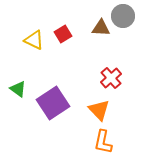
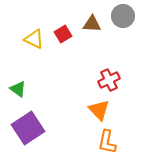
brown triangle: moved 9 px left, 4 px up
yellow triangle: moved 1 px up
red cross: moved 2 px left, 2 px down; rotated 15 degrees clockwise
purple square: moved 25 px left, 25 px down
orange L-shape: moved 4 px right
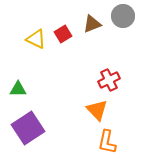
brown triangle: rotated 24 degrees counterclockwise
yellow triangle: moved 2 px right
green triangle: rotated 36 degrees counterclockwise
orange triangle: moved 2 px left
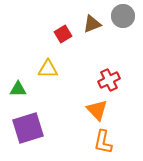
yellow triangle: moved 12 px right, 30 px down; rotated 25 degrees counterclockwise
purple square: rotated 16 degrees clockwise
orange L-shape: moved 4 px left
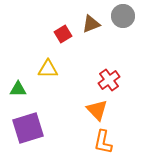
brown triangle: moved 1 px left
red cross: rotated 10 degrees counterclockwise
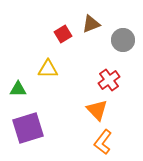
gray circle: moved 24 px down
orange L-shape: rotated 25 degrees clockwise
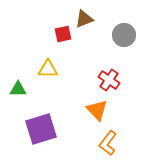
brown triangle: moved 7 px left, 5 px up
red square: rotated 18 degrees clockwise
gray circle: moved 1 px right, 5 px up
red cross: rotated 20 degrees counterclockwise
purple square: moved 13 px right, 1 px down
orange L-shape: moved 5 px right, 1 px down
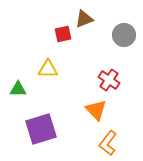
orange triangle: moved 1 px left
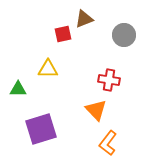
red cross: rotated 25 degrees counterclockwise
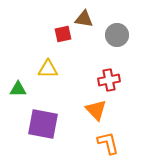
brown triangle: rotated 30 degrees clockwise
gray circle: moved 7 px left
red cross: rotated 20 degrees counterclockwise
purple square: moved 2 px right, 5 px up; rotated 28 degrees clockwise
orange L-shape: rotated 130 degrees clockwise
